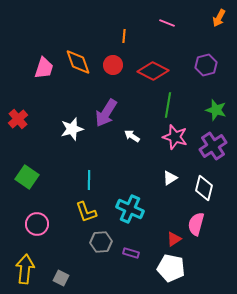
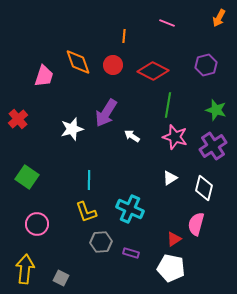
pink trapezoid: moved 8 px down
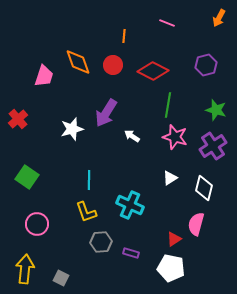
cyan cross: moved 4 px up
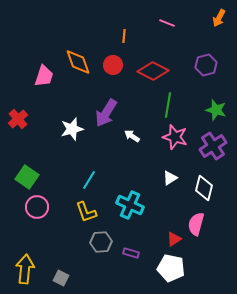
cyan line: rotated 30 degrees clockwise
pink circle: moved 17 px up
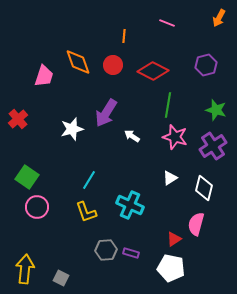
gray hexagon: moved 5 px right, 8 px down
